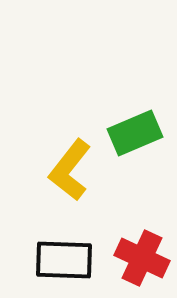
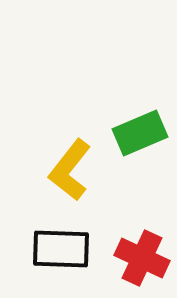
green rectangle: moved 5 px right
black rectangle: moved 3 px left, 11 px up
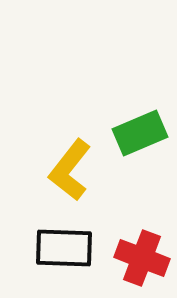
black rectangle: moved 3 px right, 1 px up
red cross: rotated 4 degrees counterclockwise
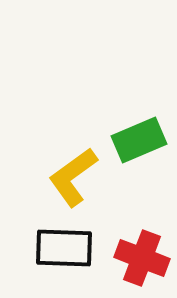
green rectangle: moved 1 px left, 7 px down
yellow L-shape: moved 3 px right, 7 px down; rotated 16 degrees clockwise
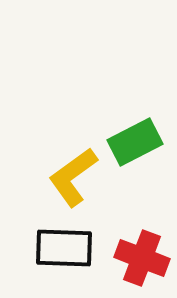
green rectangle: moved 4 px left, 2 px down; rotated 4 degrees counterclockwise
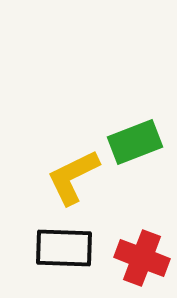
green rectangle: rotated 6 degrees clockwise
yellow L-shape: rotated 10 degrees clockwise
